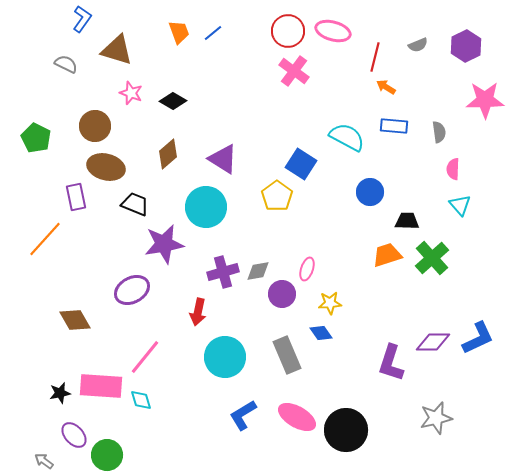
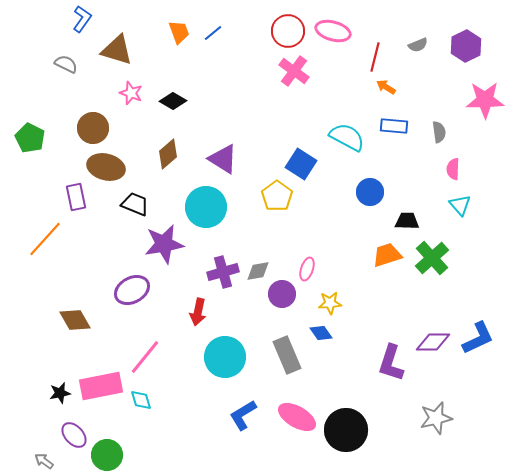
brown circle at (95, 126): moved 2 px left, 2 px down
green pentagon at (36, 138): moved 6 px left
pink rectangle at (101, 386): rotated 15 degrees counterclockwise
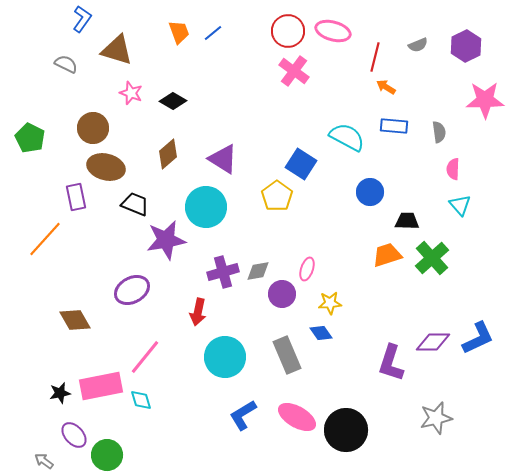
purple star at (164, 244): moved 2 px right, 4 px up
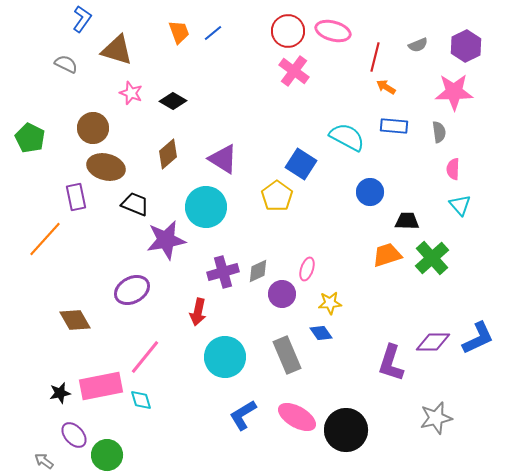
pink star at (485, 100): moved 31 px left, 8 px up
gray diamond at (258, 271): rotated 15 degrees counterclockwise
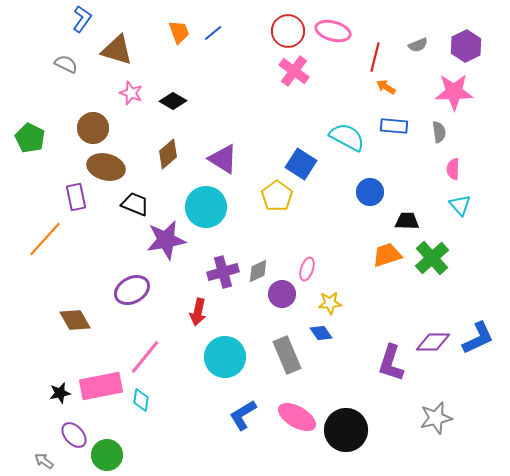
cyan diamond at (141, 400): rotated 25 degrees clockwise
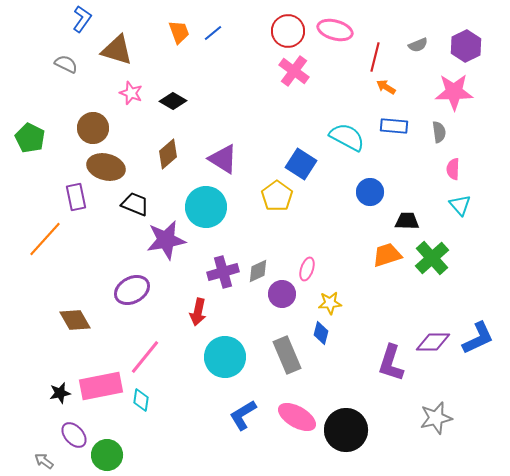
pink ellipse at (333, 31): moved 2 px right, 1 px up
blue diamond at (321, 333): rotated 50 degrees clockwise
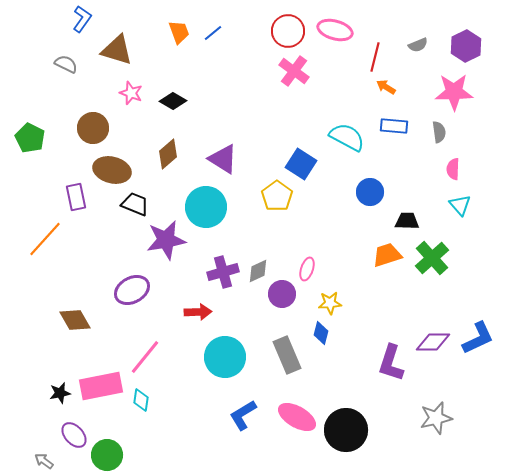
brown ellipse at (106, 167): moved 6 px right, 3 px down
red arrow at (198, 312): rotated 104 degrees counterclockwise
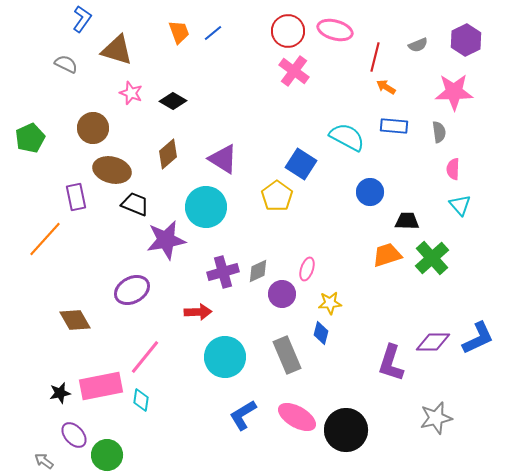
purple hexagon at (466, 46): moved 6 px up
green pentagon at (30, 138): rotated 20 degrees clockwise
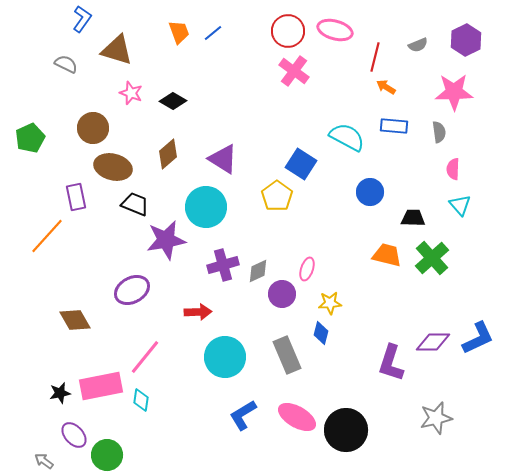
brown ellipse at (112, 170): moved 1 px right, 3 px up
black trapezoid at (407, 221): moved 6 px right, 3 px up
orange line at (45, 239): moved 2 px right, 3 px up
orange trapezoid at (387, 255): rotated 32 degrees clockwise
purple cross at (223, 272): moved 7 px up
